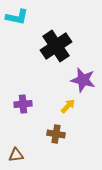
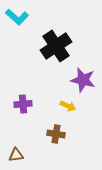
cyan L-shape: rotated 30 degrees clockwise
yellow arrow: rotated 70 degrees clockwise
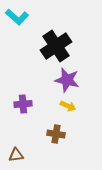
purple star: moved 16 px left
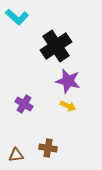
purple star: moved 1 px right, 1 px down
purple cross: moved 1 px right; rotated 36 degrees clockwise
brown cross: moved 8 px left, 14 px down
